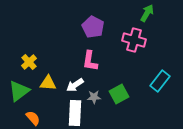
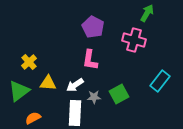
pink L-shape: moved 1 px up
orange semicircle: rotated 77 degrees counterclockwise
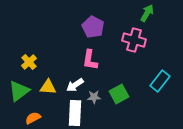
yellow triangle: moved 4 px down
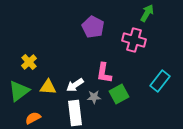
pink L-shape: moved 14 px right, 13 px down
white rectangle: rotated 10 degrees counterclockwise
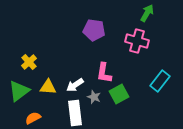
purple pentagon: moved 1 px right, 3 px down; rotated 20 degrees counterclockwise
pink cross: moved 3 px right, 1 px down
gray star: rotated 24 degrees clockwise
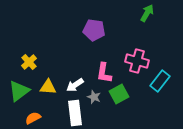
pink cross: moved 20 px down
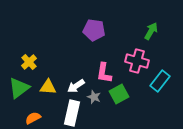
green arrow: moved 4 px right, 18 px down
white arrow: moved 1 px right, 1 px down
green triangle: moved 3 px up
white rectangle: moved 3 px left; rotated 20 degrees clockwise
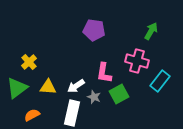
green triangle: moved 2 px left
orange semicircle: moved 1 px left, 3 px up
